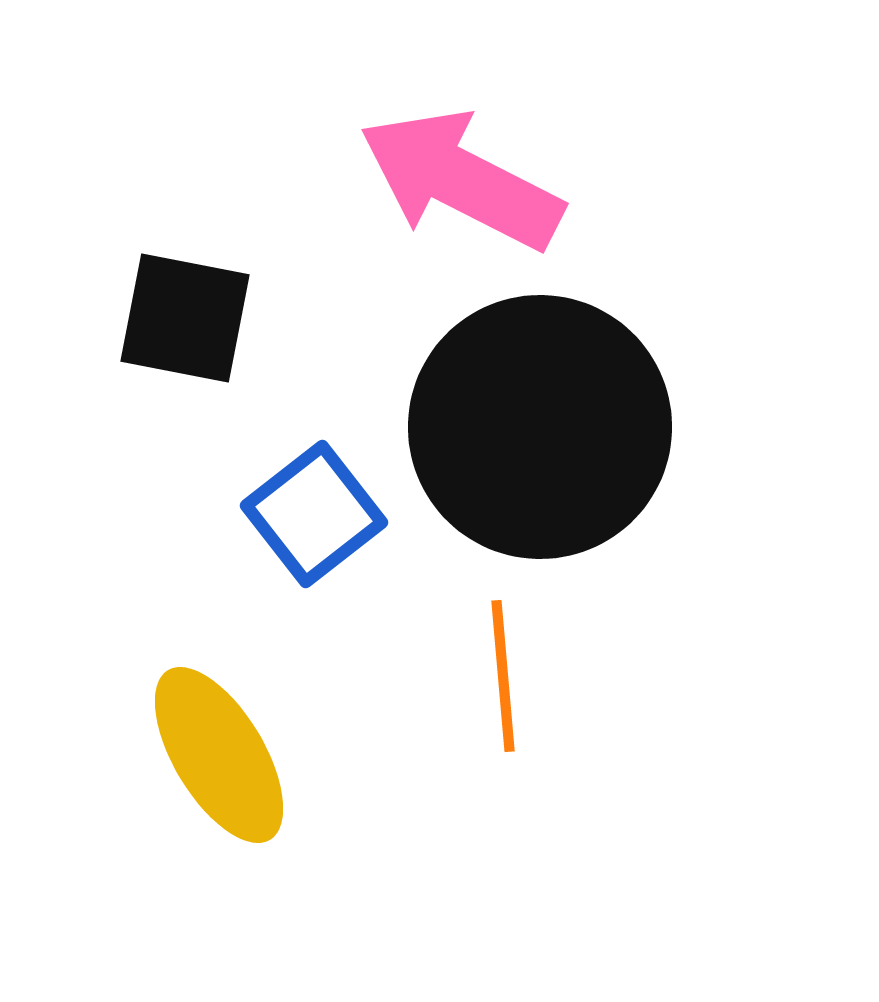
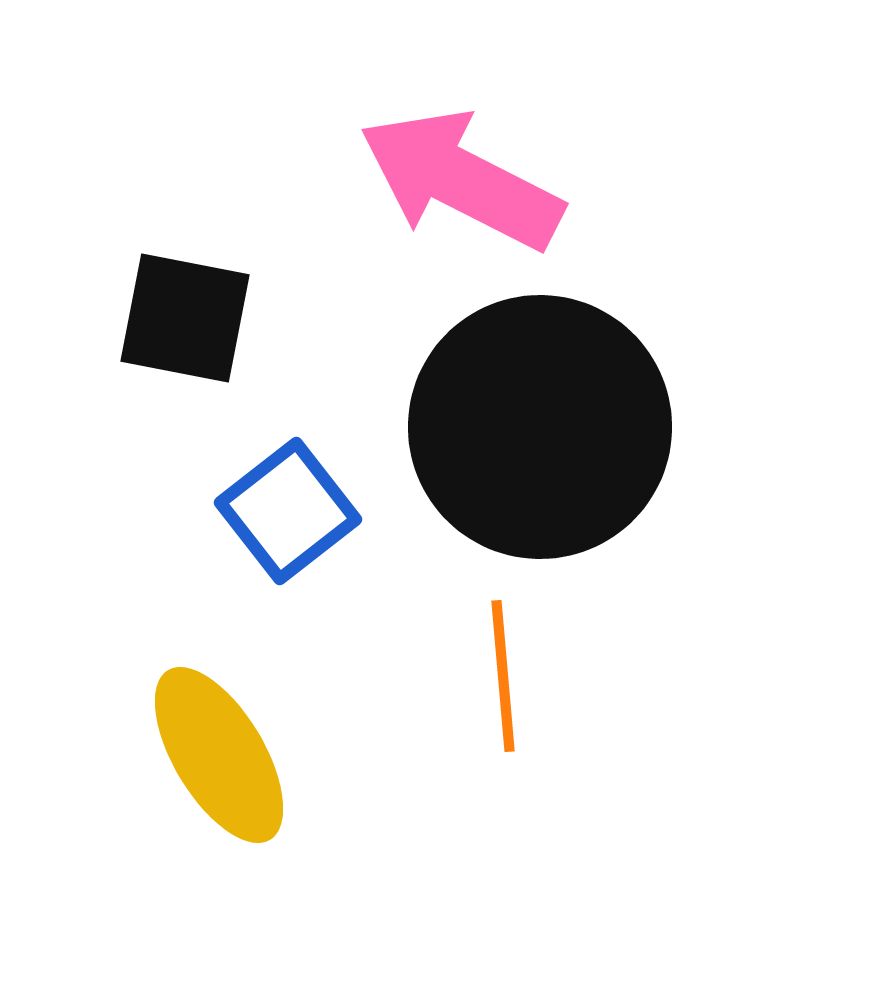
blue square: moved 26 px left, 3 px up
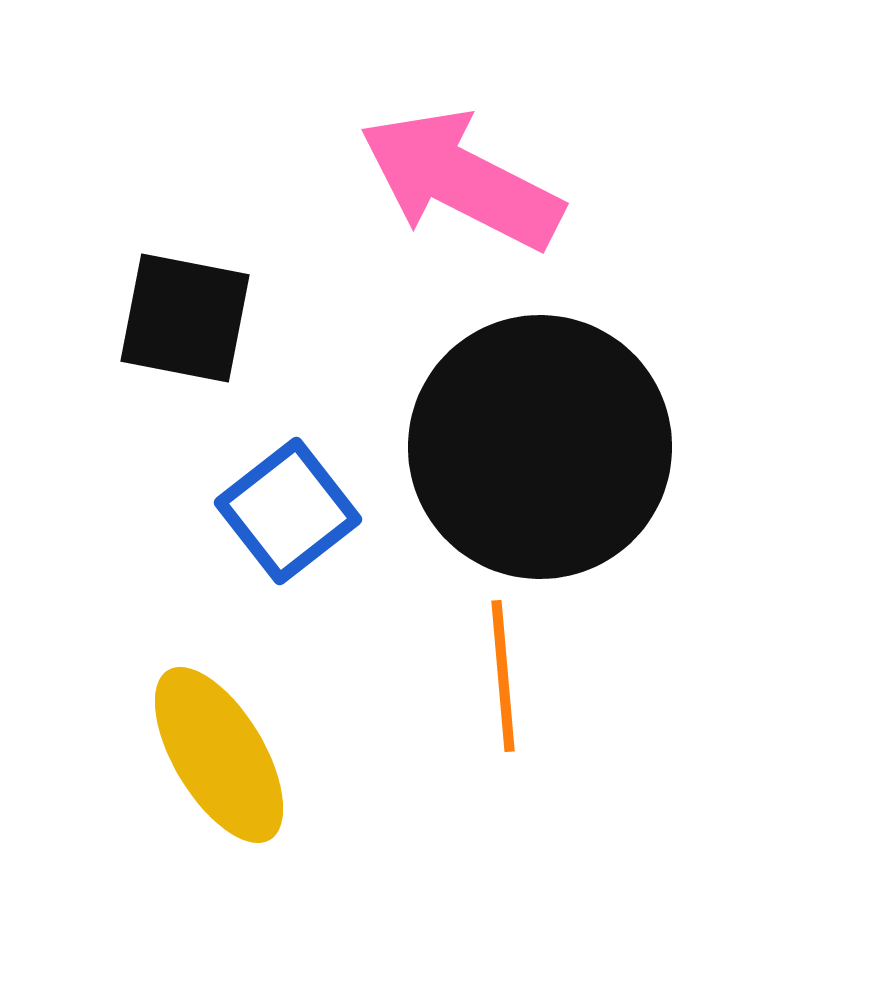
black circle: moved 20 px down
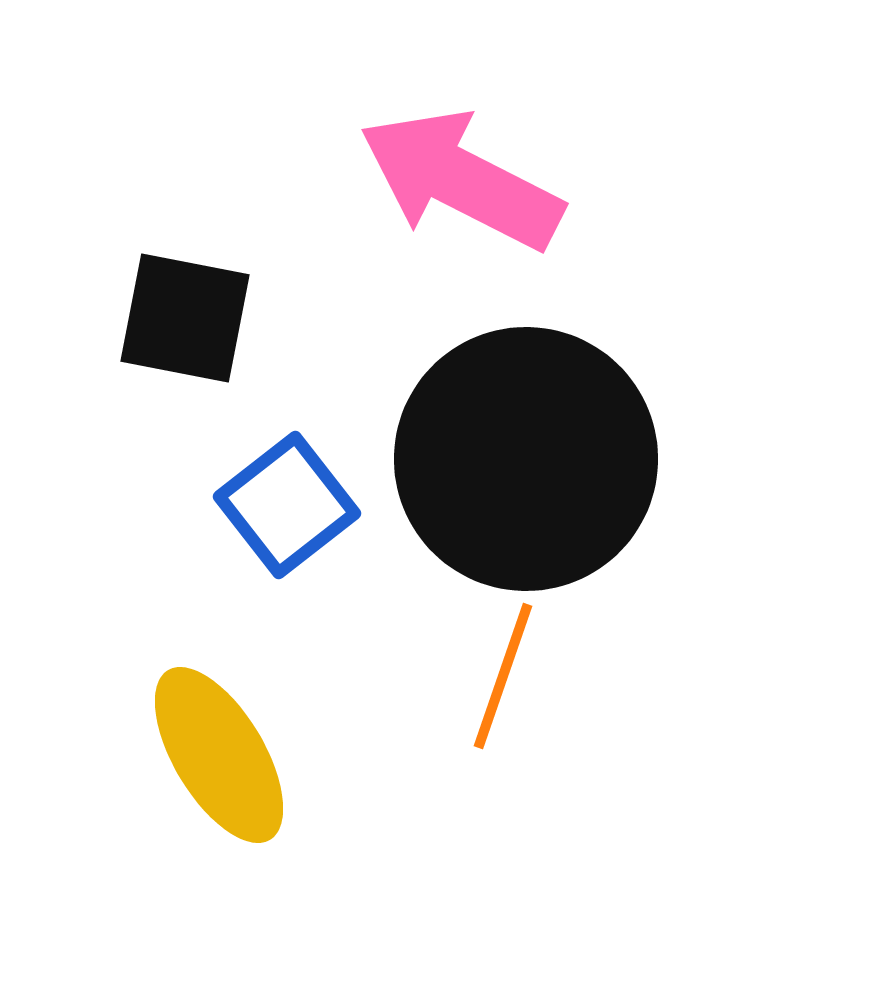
black circle: moved 14 px left, 12 px down
blue square: moved 1 px left, 6 px up
orange line: rotated 24 degrees clockwise
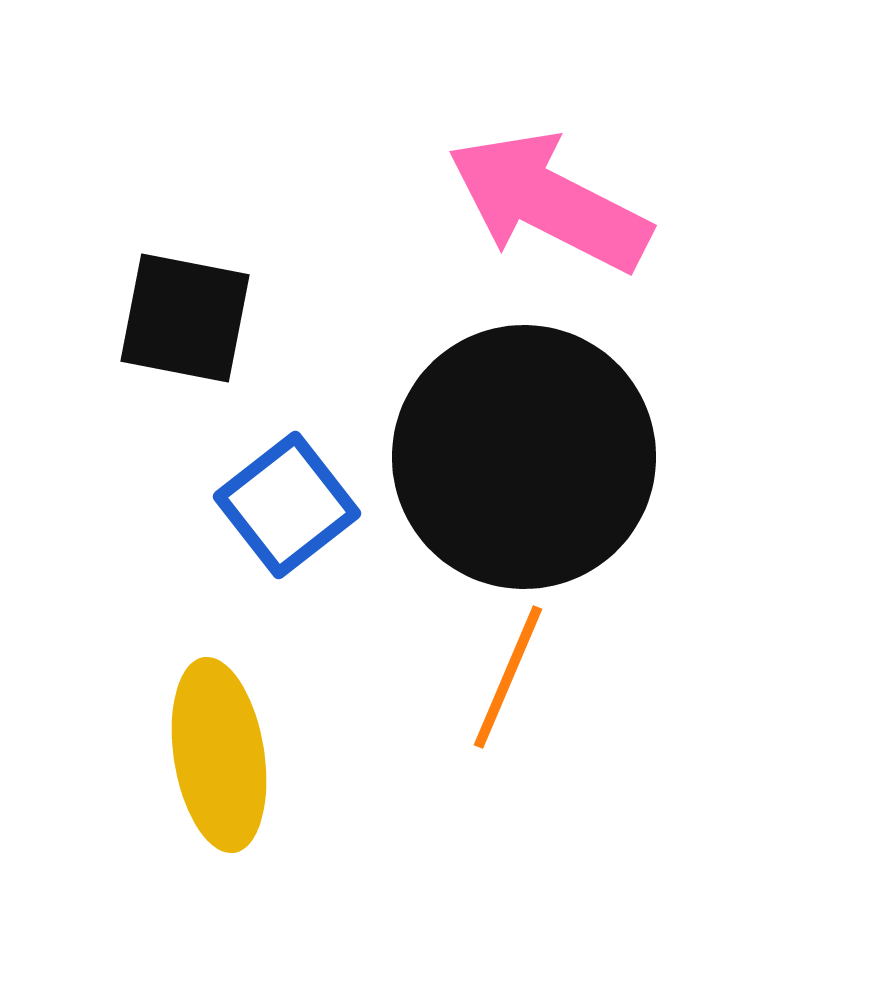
pink arrow: moved 88 px right, 22 px down
black circle: moved 2 px left, 2 px up
orange line: moved 5 px right, 1 px down; rotated 4 degrees clockwise
yellow ellipse: rotated 22 degrees clockwise
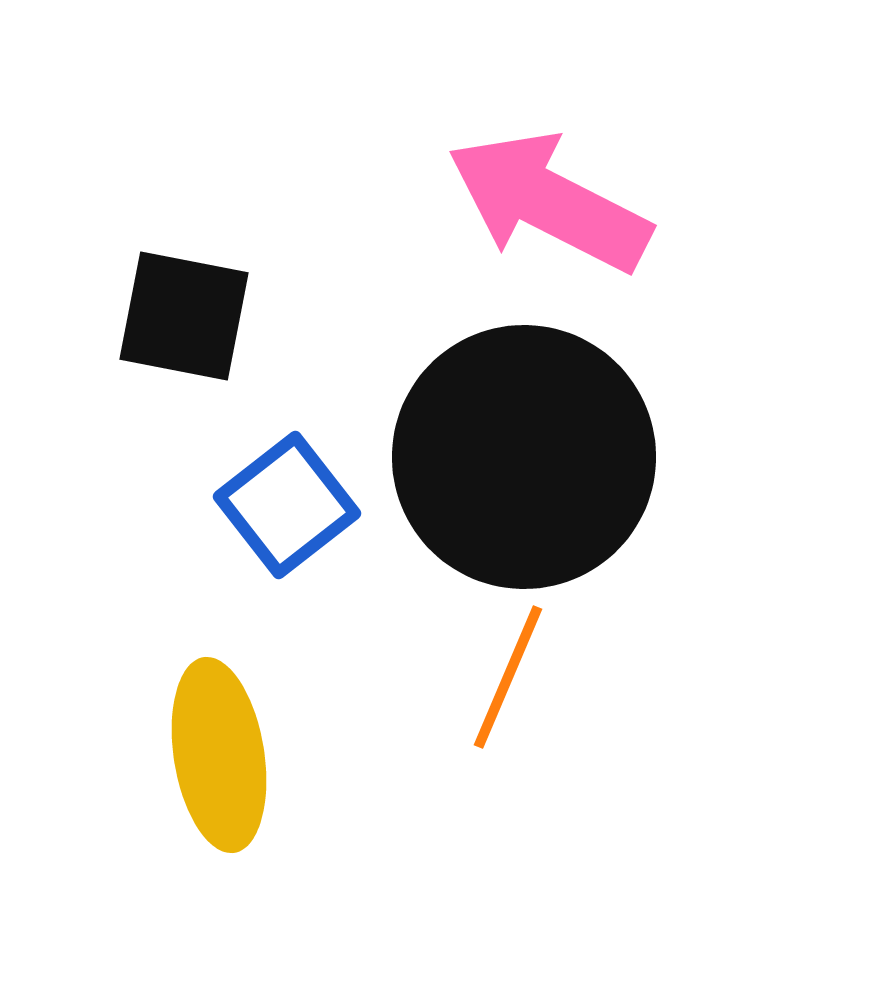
black square: moved 1 px left, 2 px up
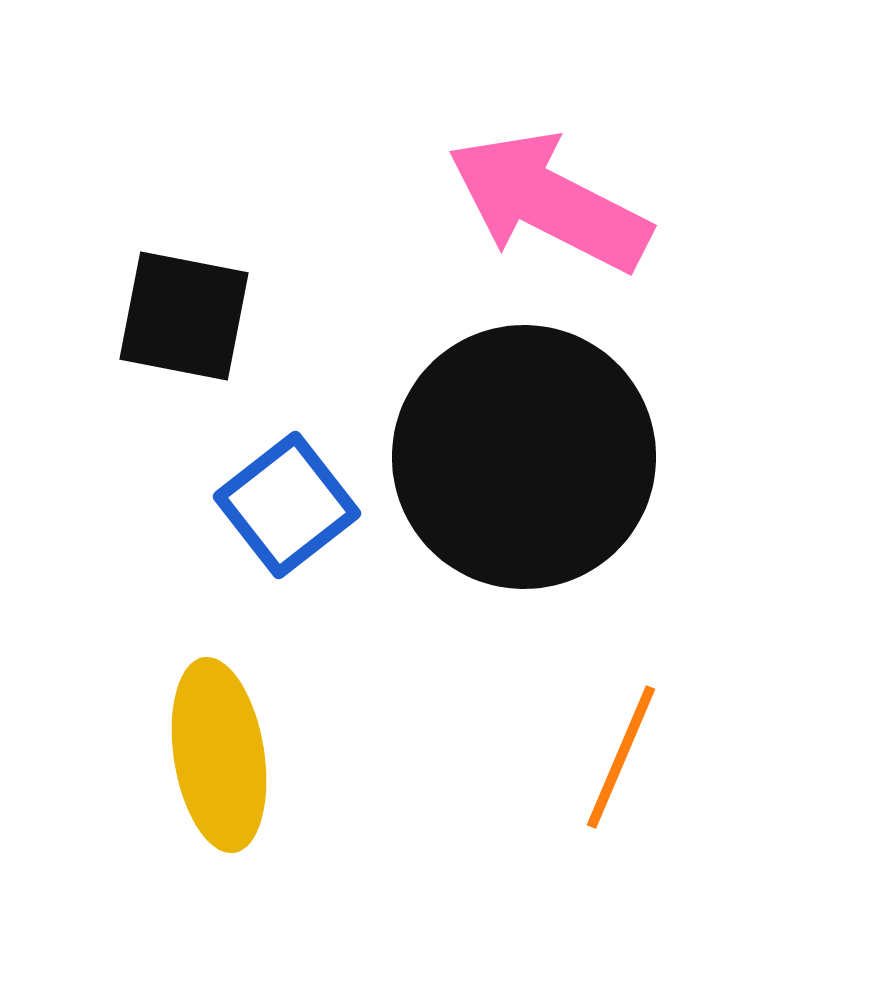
orange line: moved 113 px right, 80 px down
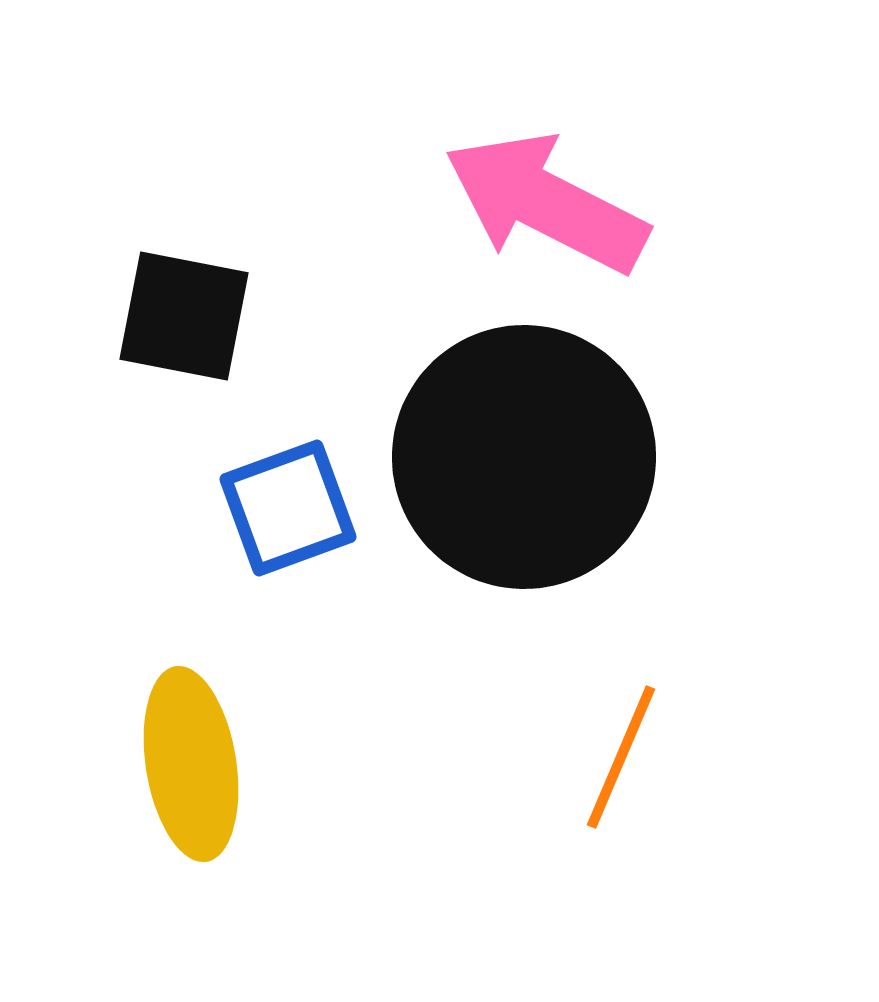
pink arrow: moved 3 px left, 1 px down
blue square: moved 1 px right, 3 px down; rotated 18 degrees clockwise
yellow ellipse: moved 28 px left, 9 px down
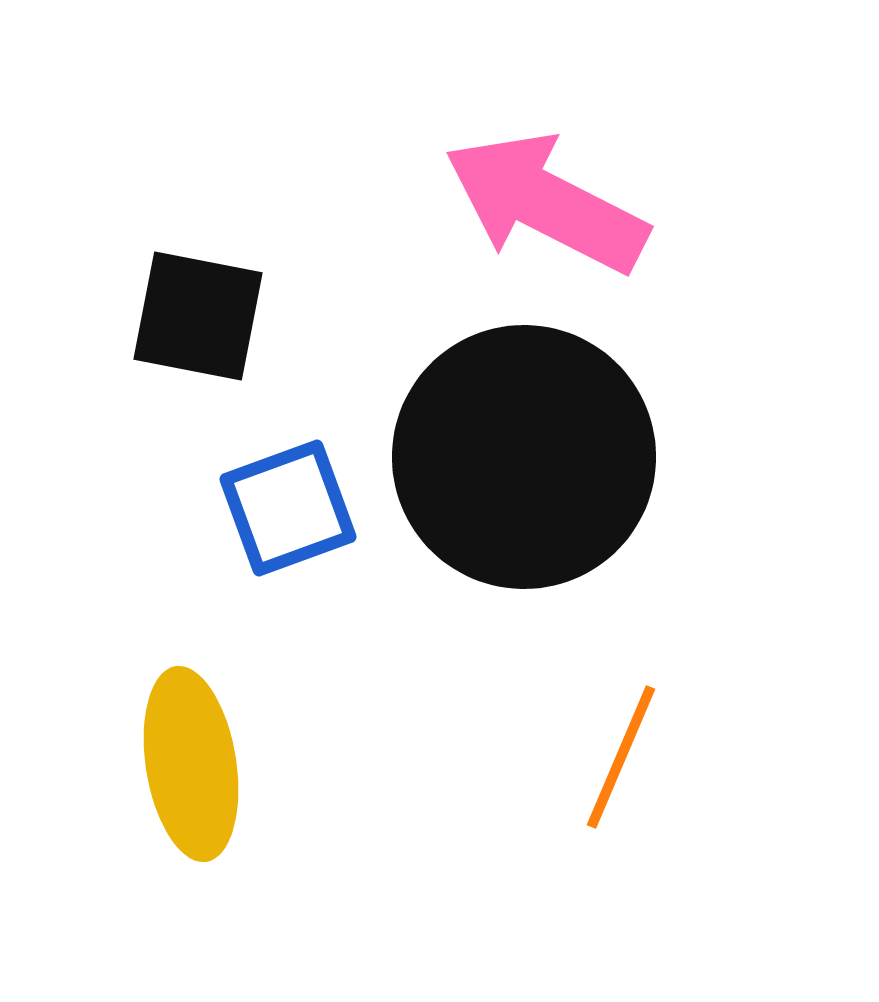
black square: moved 14 px right
